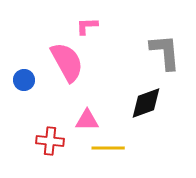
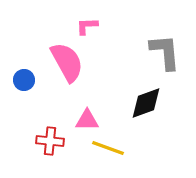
yellow line: rotated 20 degrees clockwise
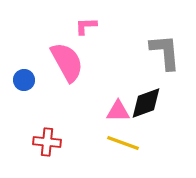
pink L-shape: moved 1 px left
pink triangle: moved 31 px right, 9 px up
red cross: moved 3 px left, 1 px down
yellow line: moved 15 px right, 5 px up
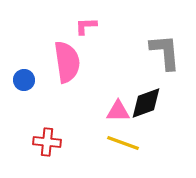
pink semicircle: rotated 21 degrees clockwise
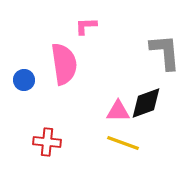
pink semicircle: moved 3 px left, 2 px down
